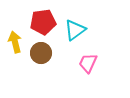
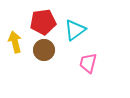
brown circle: moved 3 px right, 3 px up
pink trapezoid: rotated 10 degrees counterclockwise
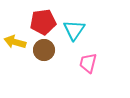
cyan triangle: moved 1 px left; rotated 20 degrees counterclockwise
yellow arrow: rotated 60 degrees counterclockwise
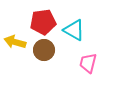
cyan triangle: rotated 35 degrees counterclockwise
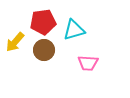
cyan triangle: rotated 45 degrees counterclockwise
yellow arrow: rotated 65 degrees counterclockwise
pink trapezoid: rotated 100 degrees counterclockwise
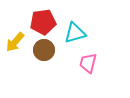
cyan triangle: moved 1 px right, 3 px down
pink trapezoid: rotated 100 degrees clockwise
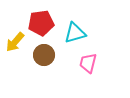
red pentagon: moved 2 px left, 1 px down
brown circle: moved 5 px down
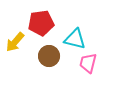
cyan triangle: moved 6 px down; rotated 30 degrees clockwise
brown circle: moved 5 px right, 1 px down
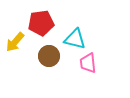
pink trapezoid: rotated 20 degrees counterclockwise
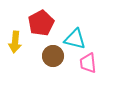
red pentagon: rotated 20 degrees counterclockwise
yellow arrow: rotated 35 degrees counterclockwise
brown circle: moved 4 px right
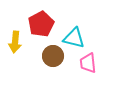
red pentagon: moved 1 px down
cyan triangle: moved 1 px left, 1 px up
